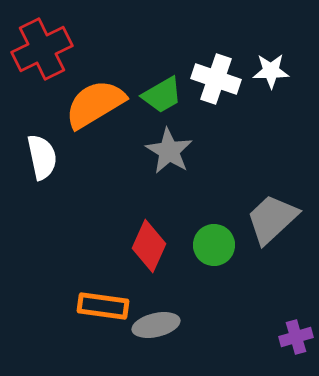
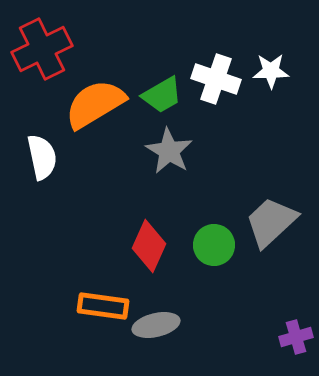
gray trapezoid: moved 1 px left, 3 px down
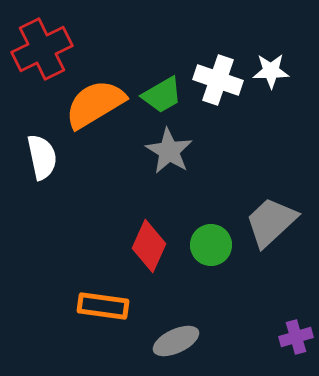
white cross: moved 2 px right, 1 px down
green circle: moved 3 px left
gray ellipse: moved 20 px right, 16 px down; rotated 12 degrees counterclockwise
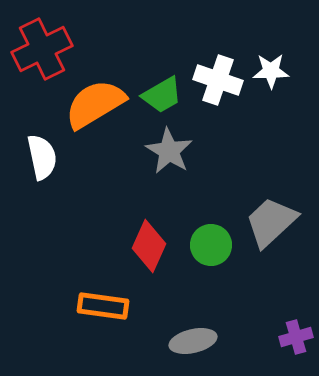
gray ellipse: moved 17 px right; rotated 12 degrees clockwise
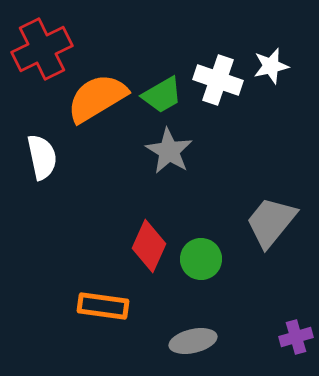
white star: moved 5 px up; rotated 12 degrees counterclockwise
orange semicircle: moved 2 px right, 6 px up
gray trapezoid: rotated 8 degrees counterclockwise
green circle: moved 10 px left, 14 px down
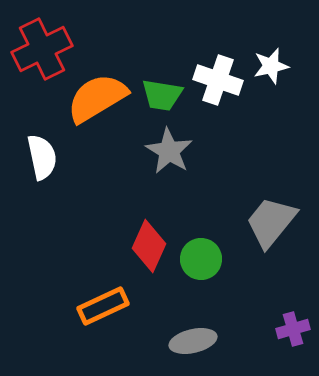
green trapezoid: rotated 39 degrees clockwise
orange rectangle: rotated 33 degrees counterclockwise
purple cross: moved 3 px left, 8 px up
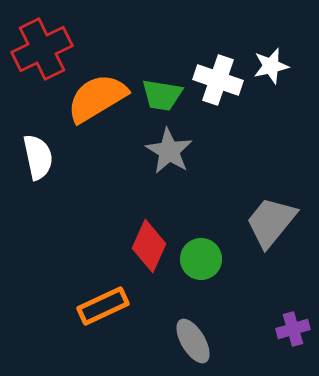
white semicircle: moved 4 px left
gray ellipse: rotated 72 degrees clockwise
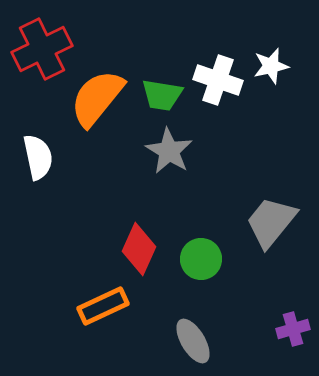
orange semicircle: rotated 20 degrees counterclockwise
red diamond: moved 10 px left, 3 px down
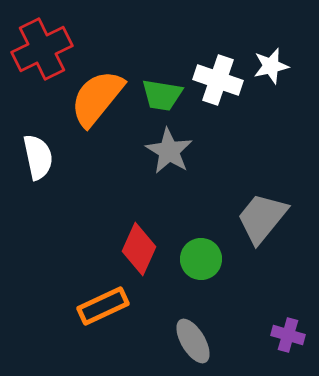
gray trapezoid: moved 9 px left, 4 px up
purple cross: moved 5 px left, 6 px down; rotated 32 degrees clockwise
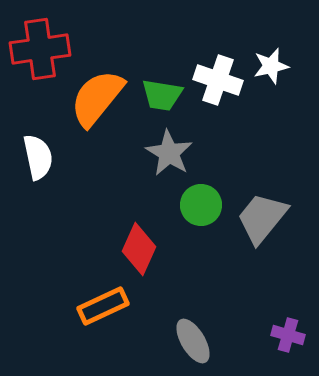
red cross: moved 2 px left; rotated 18 degrees clockwise
gray star: moved 2 px down
green circle: moved 54 px up
